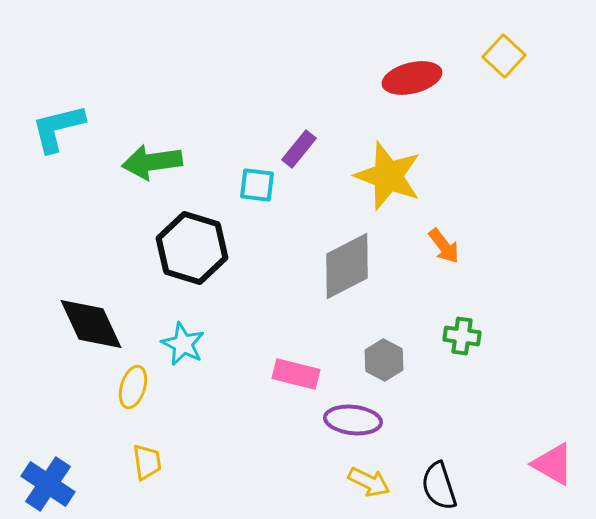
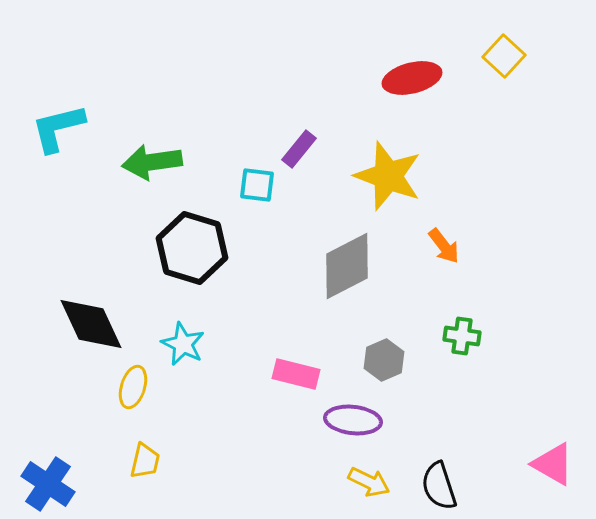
gray hexagon: rotated 9 degrees clockwise
yellow trapezoid: moved 2 px left, 1 px up; rotated 21 degrees clockwise
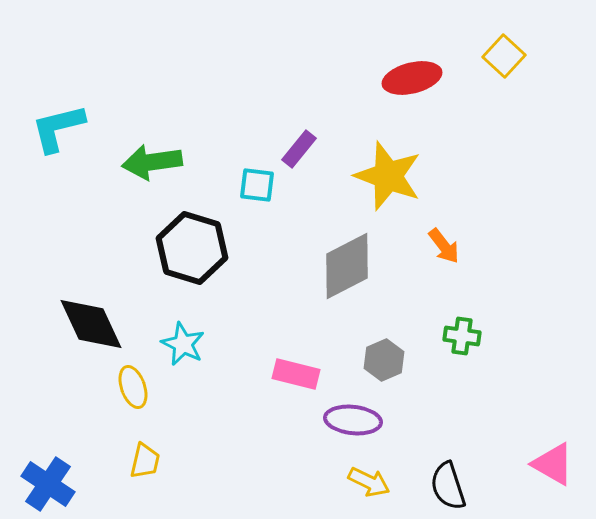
yellow ellipse: rotated 36 degrees counterclockwise
black semicircle: moved 9 px right
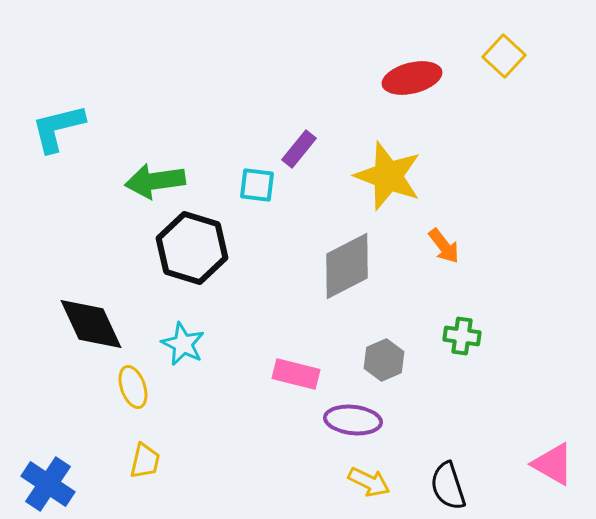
green arrow: moved 3 px right, 19 px down
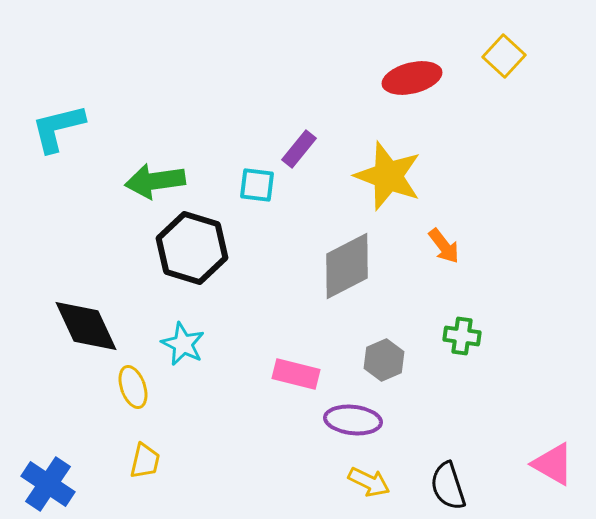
black diamond: moved 5 px left, 2 px down
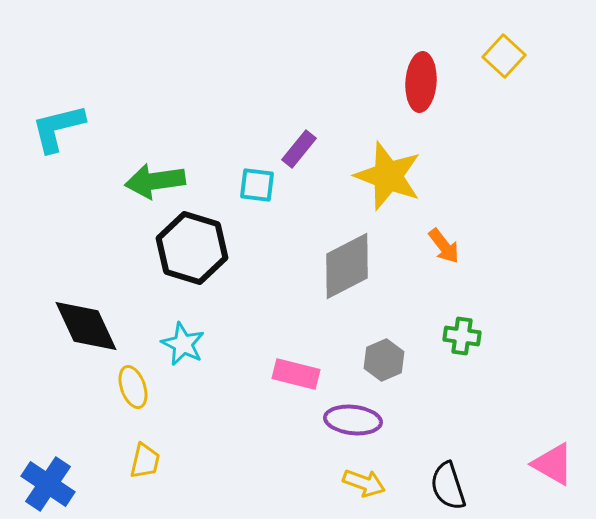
red ellipse: moved 9 px right, 4 px down; rotated 72 degrees counterclockwise
yellow arrow: moved 5 px left, 1 px down; rotated 6 degrees counterclockwise
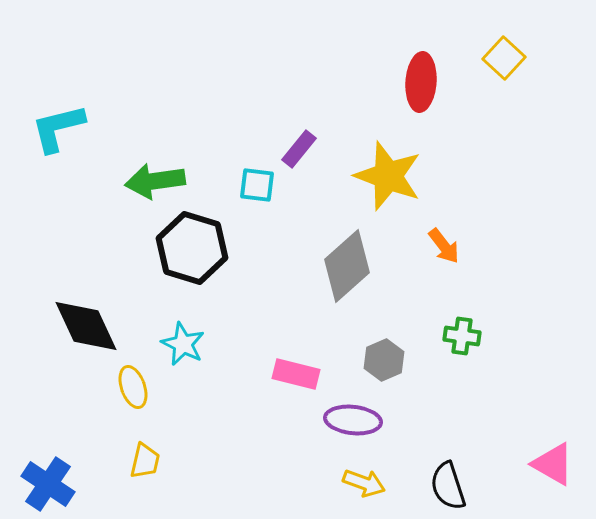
yellow square: moved 2 px down
gray diamond: rotated 14 degrees counterclockwise
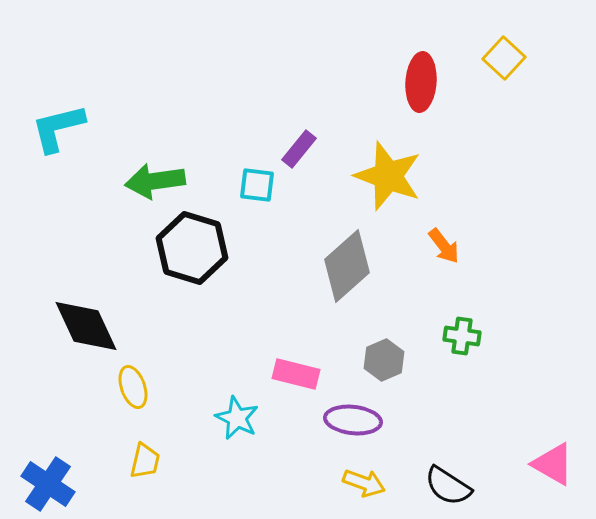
cyan star: moved 54 px right, 74 px down
black semicircle: rotated 39 degrees counterclockwise
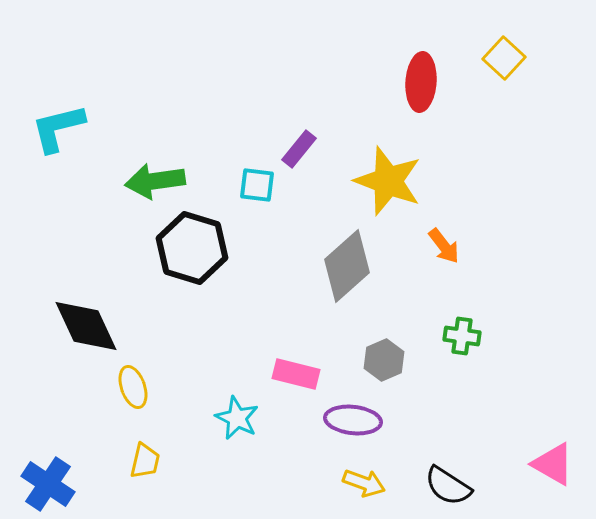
yellow star: moved 5 px down
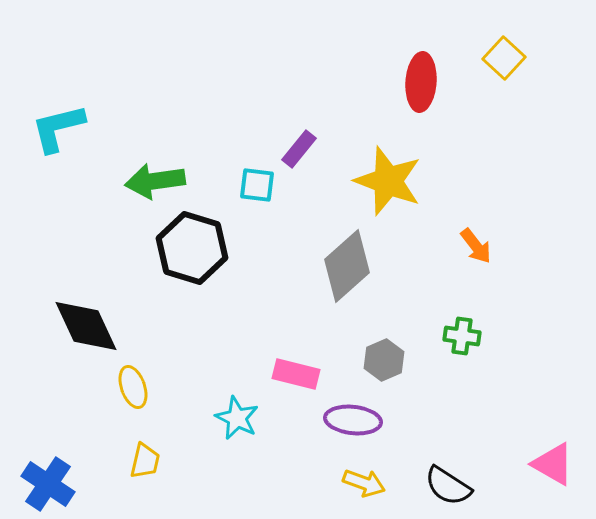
orange arrow: moved 32 px right
